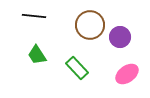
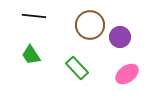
green trapezoid: moved 6 px left
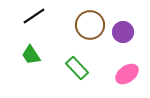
black line: rotated 40 degrees counterclockwise
purple circle: moved 3 px right, 5 px up
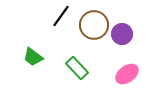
black line: moved 27 px right; rotated 20 degrees counterclockwise
brown circle: moved 4 px right
purple circle: moved 1 px left, 2 px down
green trapezoid: moved 2 px right, 2 px down; rotated 20 degrees counterclockwise
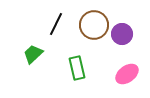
black line: moved 5 px left, 8 px down; rotated 10 degrees counterclockwise
green trapezoid: moved 3 px up; rotated 100 degrees clockwise
green rectangle: rotated 30 degrees clockwise
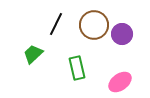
pink ellipse: moved 7 px left, 8 px down
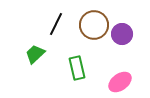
green trapezoid: moved 2 px right
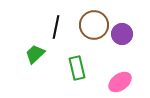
black line: moved 3 px down; rotated 15 degrees counterclockwise
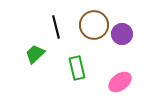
black line: rotated 25 degrees counterclockwise
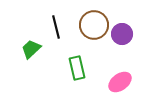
green trapezoid: moved 4 px left, 5 px up
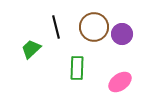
brown circle: moved 2 px down
green rectangle: rotated 15 degrees clockwise
